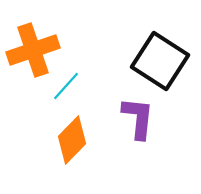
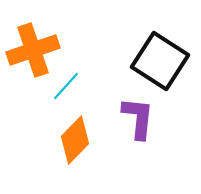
orange diamond: moved 3 px right
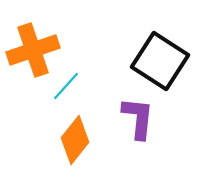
orange diamond: rotated 6 degrees counterclockwise
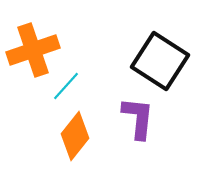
orange diamond: moved 4 px up
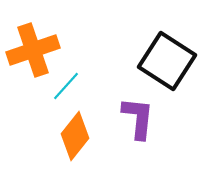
black square: moved 7 px right
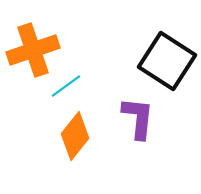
cyan line: rotated 12 degrees clockwise
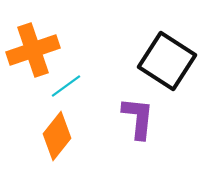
orange diamond: moved 18 px left
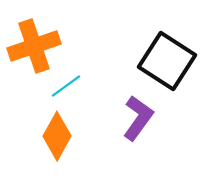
orange cross: moved 1 px right, 4 px up
purple L-shape: rotated 30 degrees clockwise
orange diamond: rotated 9 degrees counterclockwise
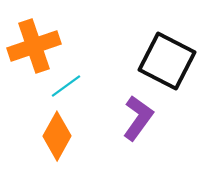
black square: rotated 6 degrees counterclockwise
